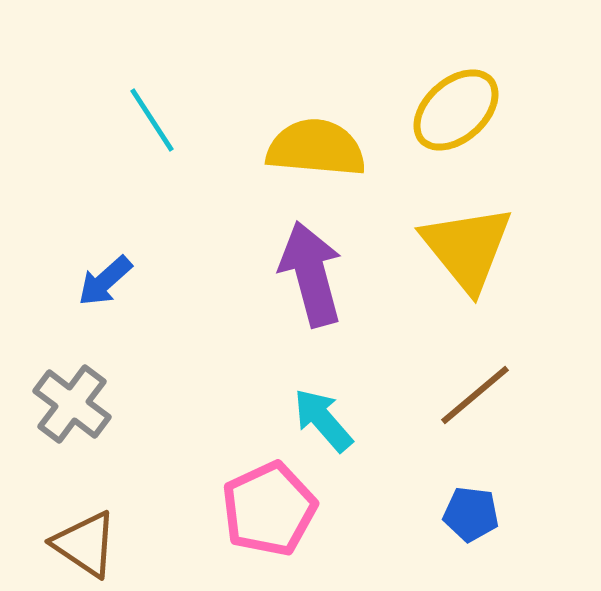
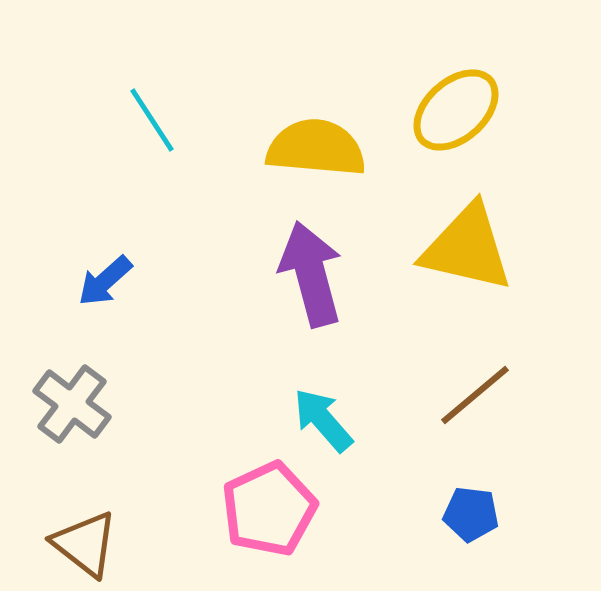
yellow triangle: rotated 38 degrees counterclockwise
brown triangle: rotated 4 degrees clockwise
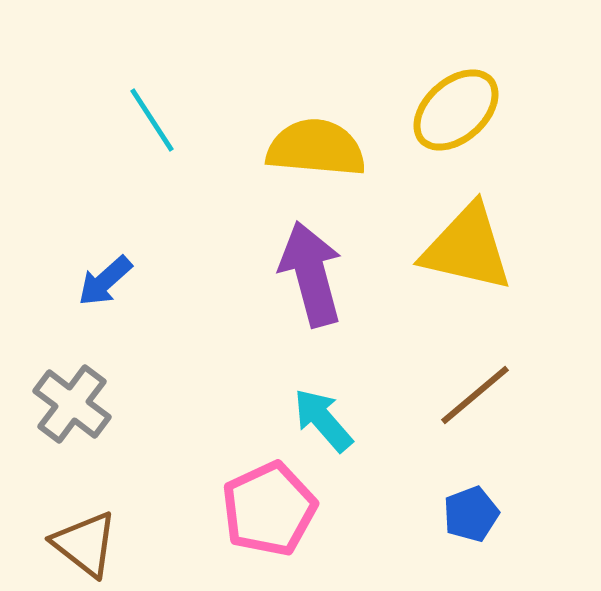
blue pentagon: rotated 28 degrees counterclockwise
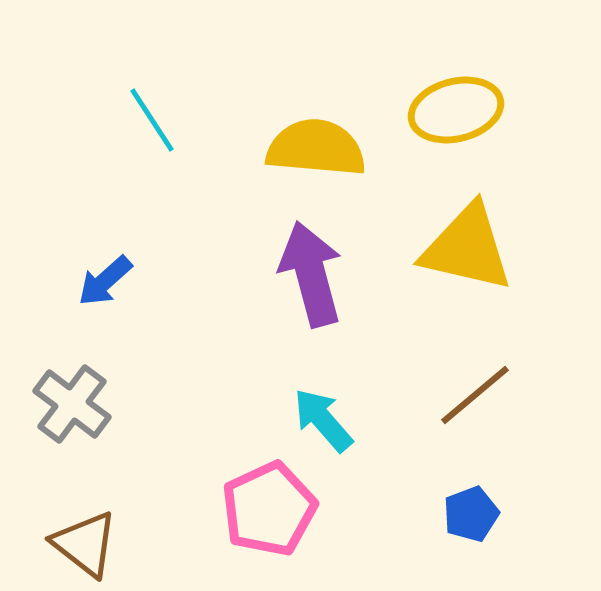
yellow ellipse: rotated 28 degrees clockwise
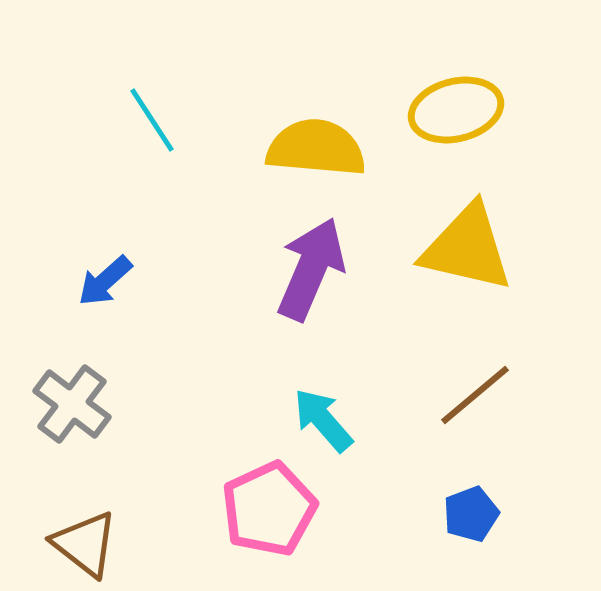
purple arrow: moved 5 px up; rotated 38 degrees clockwise
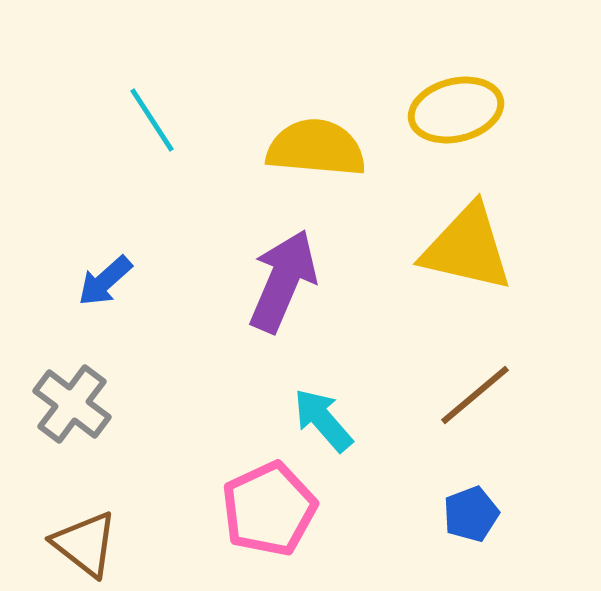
purple arrow: moved 28 px left, 12 px down
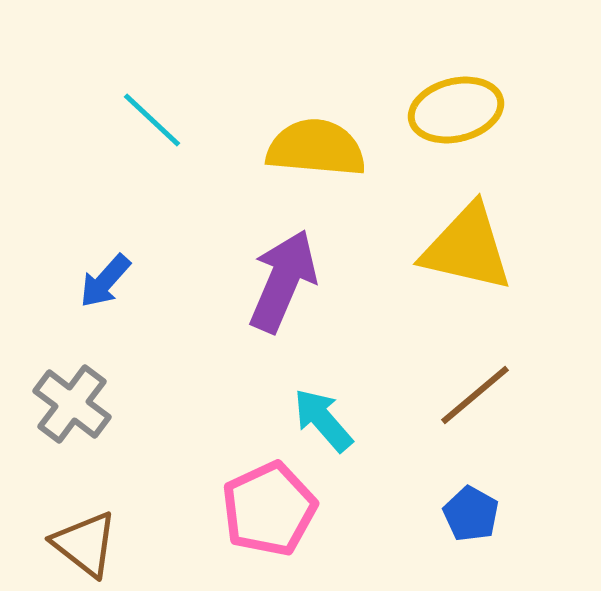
cyan line: rotated 14 degrees counterclockwise
blue arrow: rotated 6 degrees counterclockwise
blue pentagon: rotated 22 degrees counterclockwise
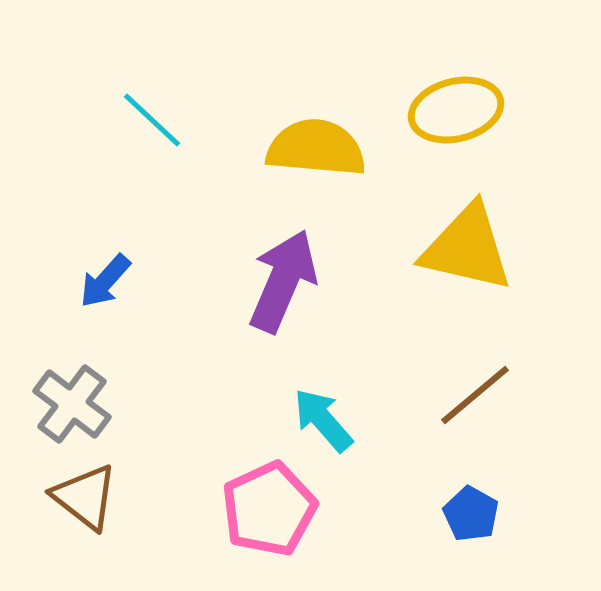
brown triangle: moved 47 px up
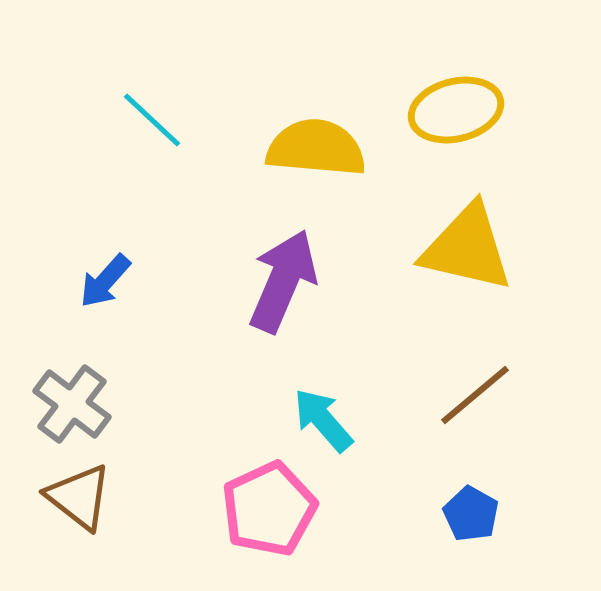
brown triangle: moved 6 px left
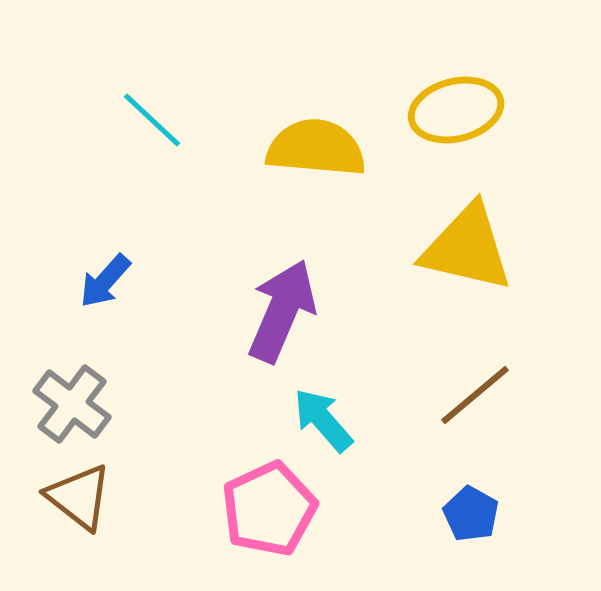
purple arrow: moved 1 px left, 30 px down
